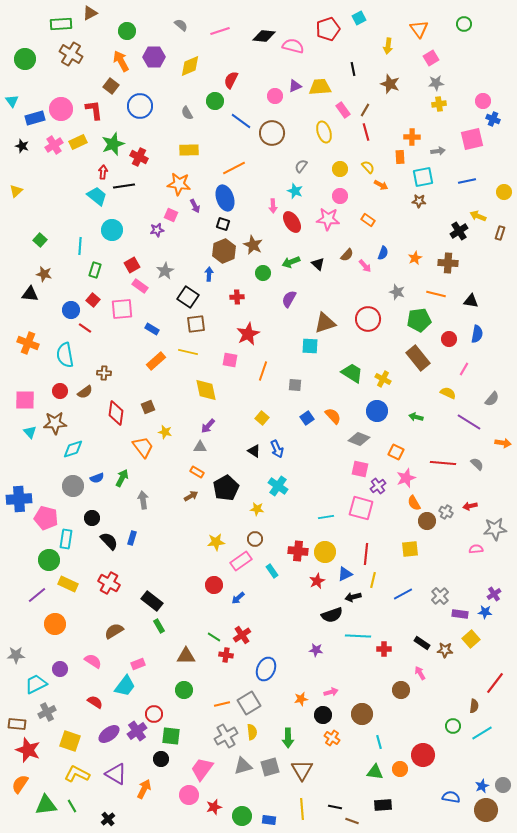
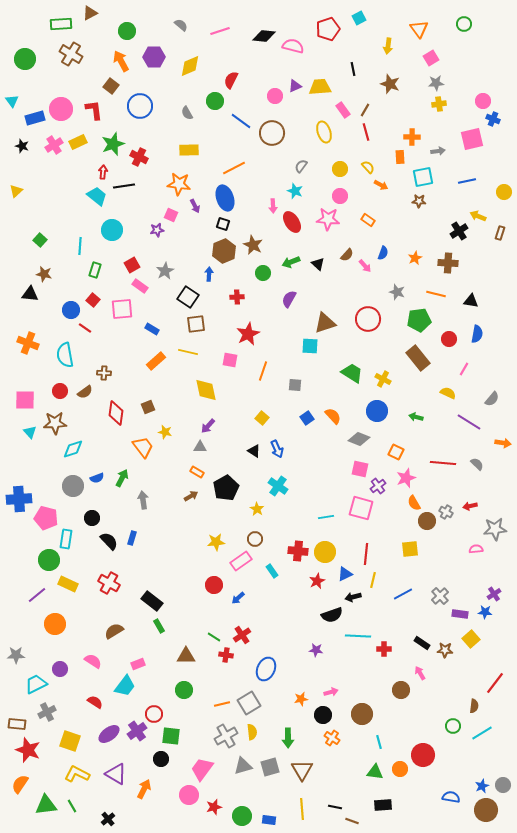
yellow star at (257, 509): rotated 24 degrees clockwise
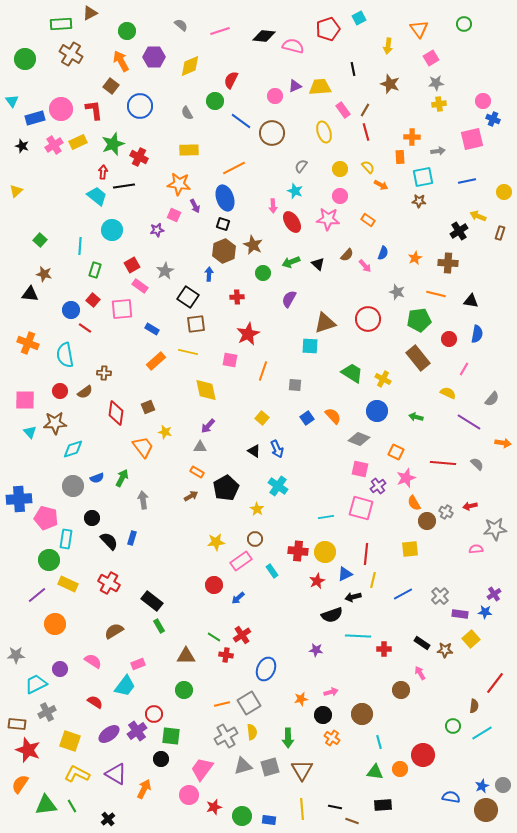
pink square at (171, 215): moved 3 px right
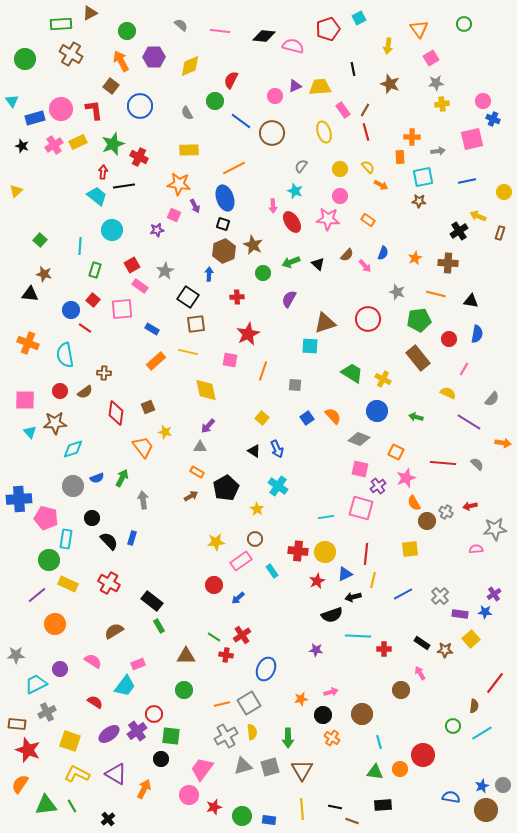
pink line at (220, 31): rotated 24 degrees clockwise
yellow cross at (439, 104): moved 3 px right
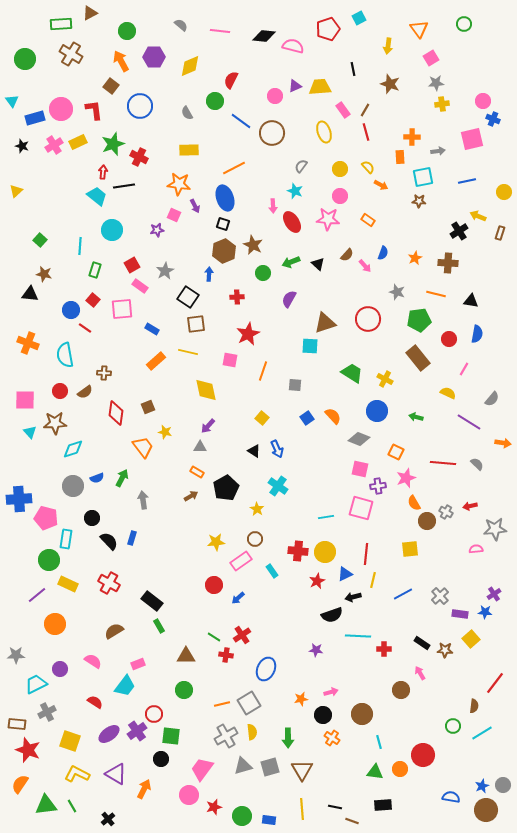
yellow cross at (383, 379): moved 2 px right
purple cross at (378, 486): rotated 28 degrees clockwise
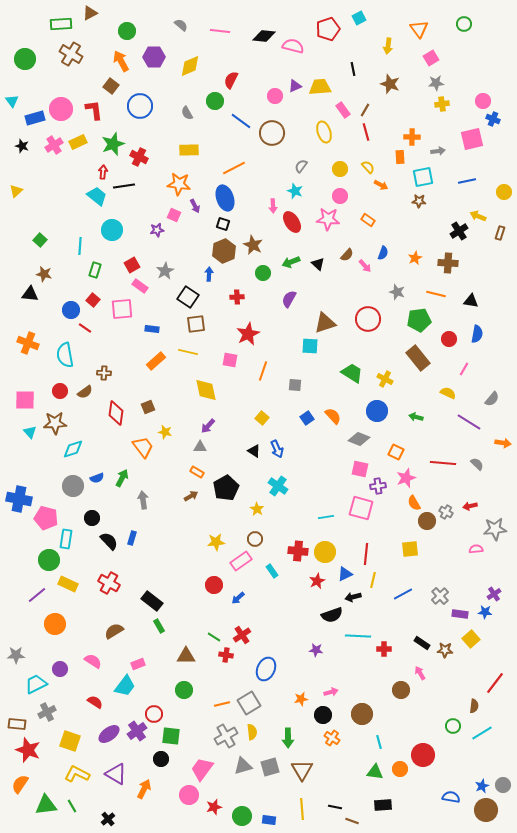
blue rectangle at (152, 329): rotated 24 degrees counterclockwise
blue cross at (19, 499): rotated 15 degrees clockwise
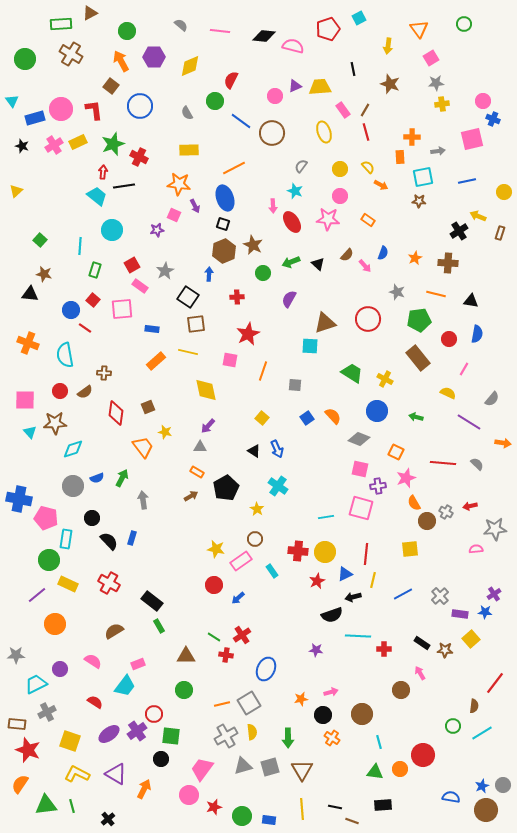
yellow star at (216, 542): moved 7 px down; rotated 18 degrees clockwise
green line at (72, 806): rotated 16 degrees clockwise
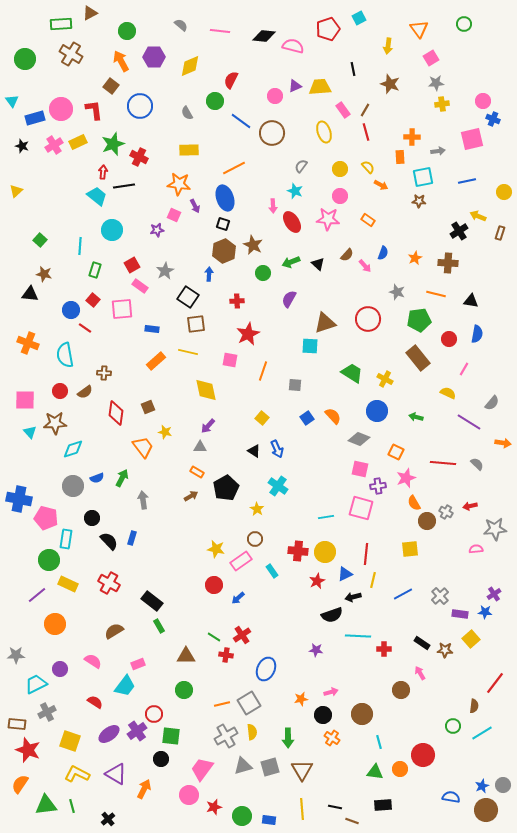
red cross at (237, 297): moved 4 px down
gray semicircle at (492, 399): moved 4 px down
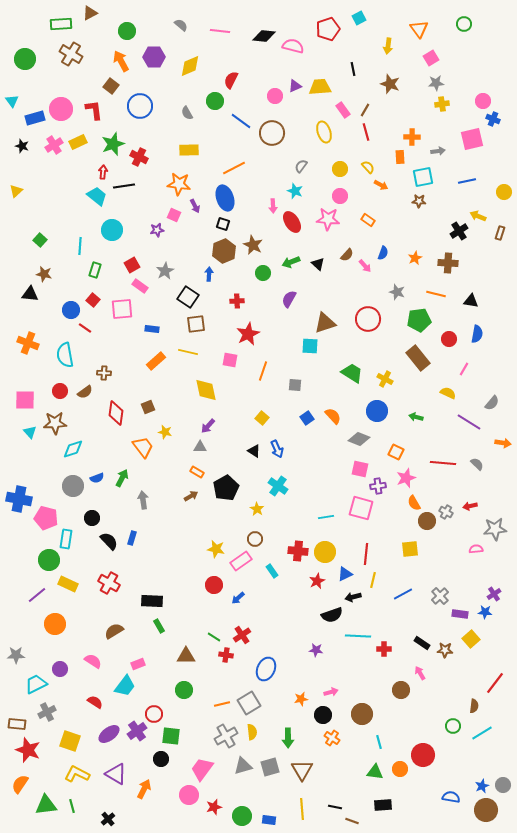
black rectangle at (152, 601): rotated 35 degrees counterclockwise
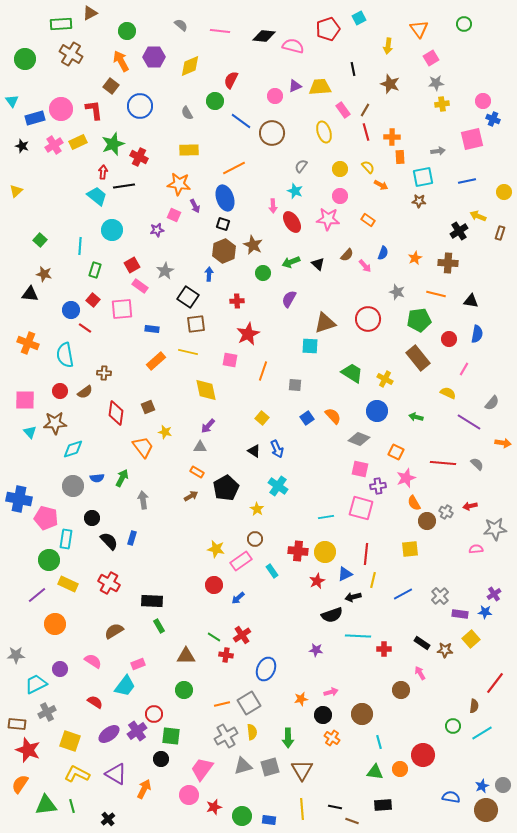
orange cross at (412, 137): moved 20 px left
blue semicircle at (97, 478): rotated 16 degrees clockwise
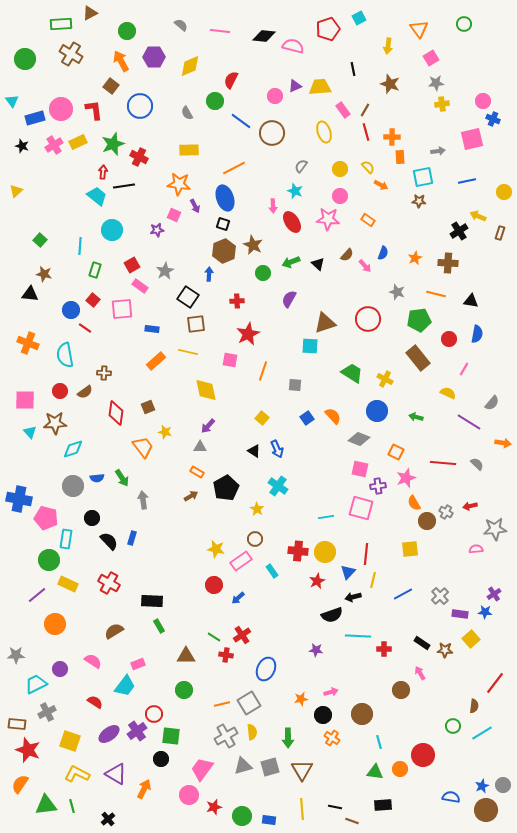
green arrow at (122, 478): rotated 120 degrees clockwise
blue triangle at (345, 574): moved 3 px right, 2 px up; rotated 21 degrees counterclockwise
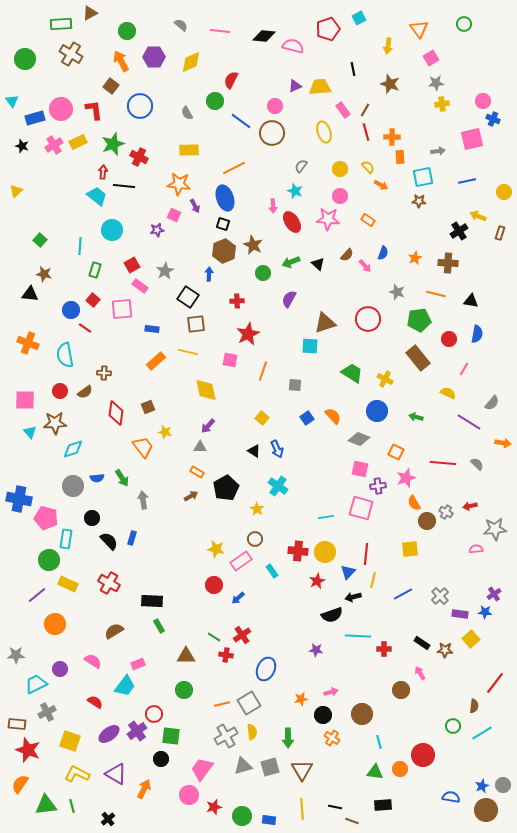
yellow diamond at (190, 66): moved 1 px right, 4 px up
pink circle at (275, 96): moved 10 px down
black line at (124, 186): rotated 15 degrees clockwise
